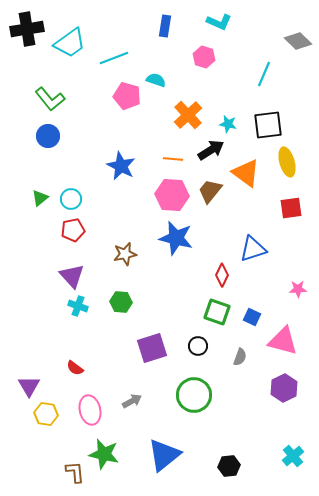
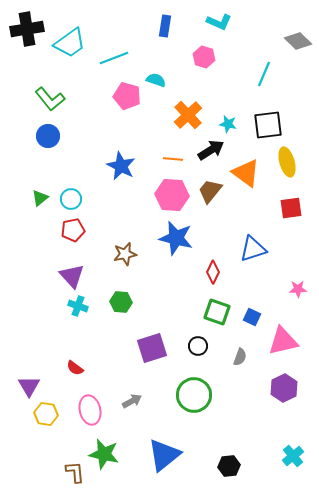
red diamond at (222, 275): moved 9 px left, 3 px up
pink triangle at (283, 341): rotated 28 degrees counterclockwise
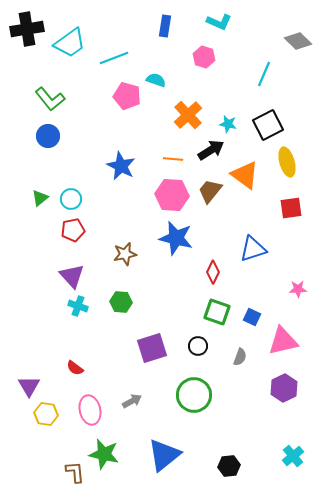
black square at (268, 125): rotated 20 degrees counterclockwise
orange triangle at (246, 173): moved 1 px left, 2 px down
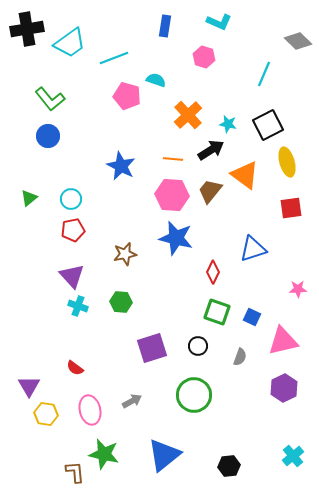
green triangle at (40, 198): moved 11 px left
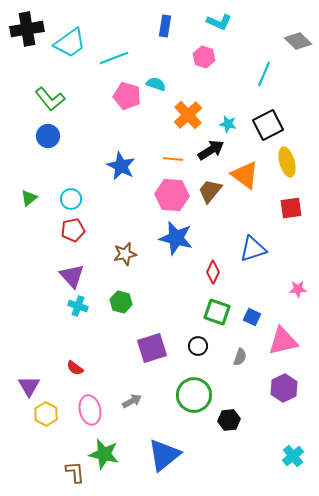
cyan semicircle at (156, 80): moved 4 px down
green hexagon at (121, 302): rotated 10 degrees clockwise
yellow hexagon at (46, 414): rotated 20 degrees clockwise
black hexagon at (229, 466): moved 46 px up
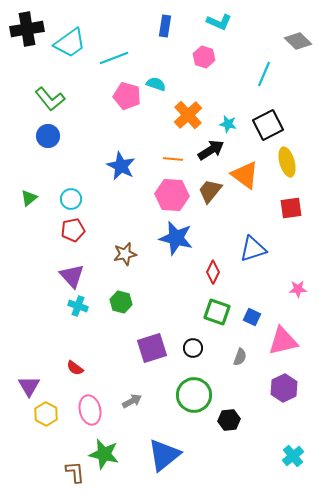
black circle at (198, 346): moved 5 px left, 2 px down
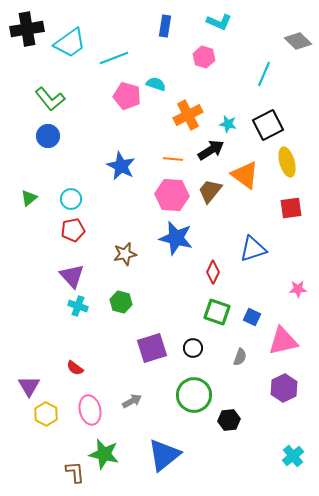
orange cross at (188, 115): rotated 16 degrees clockwise
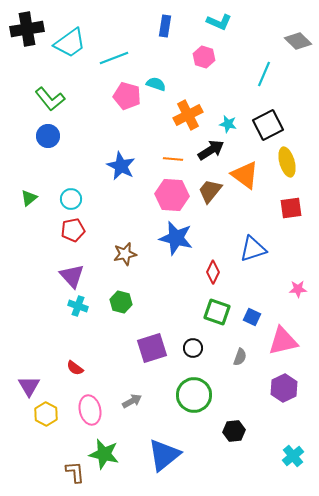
black hexagon at (229, 420): moved 5 px right, 11 px down
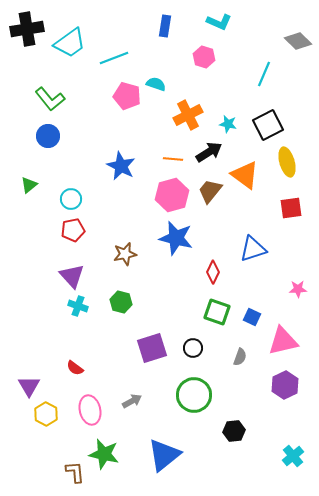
black arrow at (211, 150): moved 2 px left, 2 px down
pink hexagon at (172, 195): rotated 20 degrees counterclockwise
green triangle at (29, 198): moved 13 px up
purple hexagon at (284, 388): moved 1 px right, 3 px up
